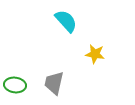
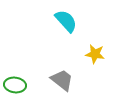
gray trapezoid: moved 8 px right, 3 px up; rotated 115 degrees clockwise
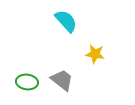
green ellipse: moved 12 px right, 3 px up
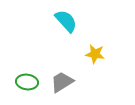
gray trapezoid: moved 2 px down; rotated 70 degrees counterclockwise
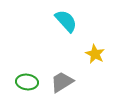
yellow star: rotated 18 degrees clockwise
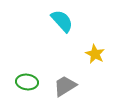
cyan semicircle: moved 4 px left
gray trapezoid: moved 3 px right, 4 px down
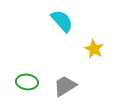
yellow star: moved 1 px left, 5 px up
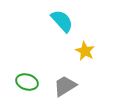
yellow star: moved 9 px left, 2 px down
green ellipse: rotated 10 degrees clockwise
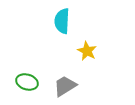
cyan semicircle: rotated 135 degrees counterclockwise
yellow star: moved 2 px right
